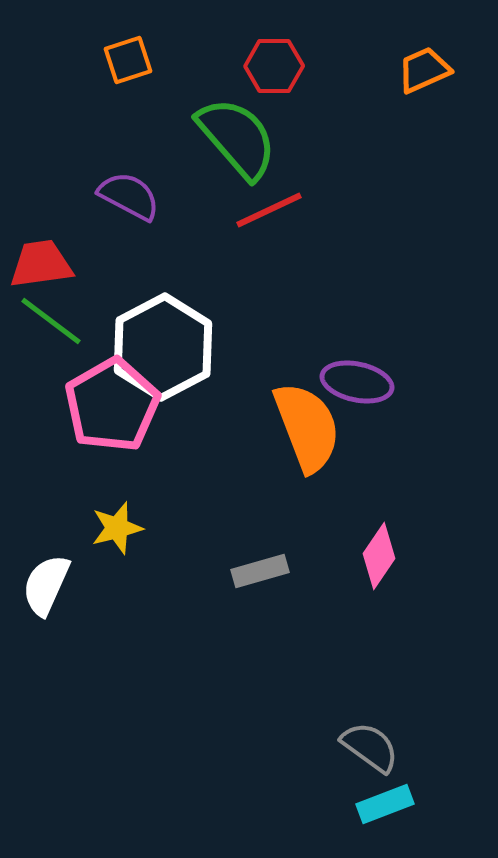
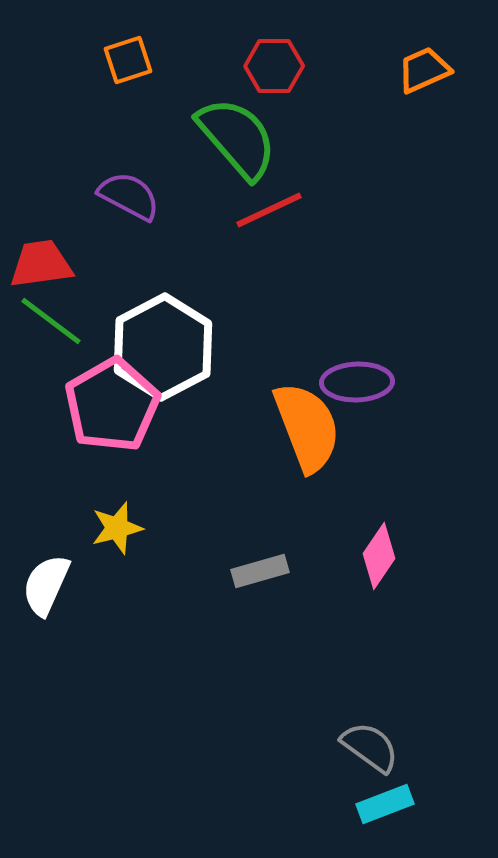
purple ellipse: rotated 14 degrees counterclockwise
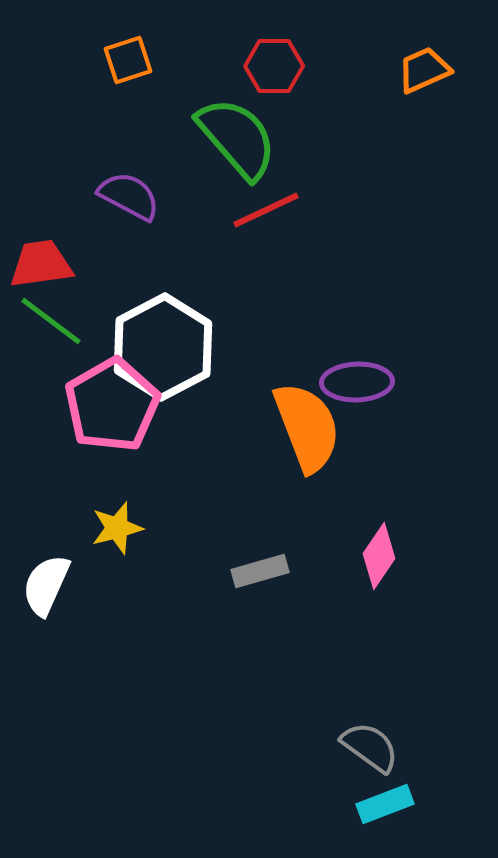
red line: moved 3 px left
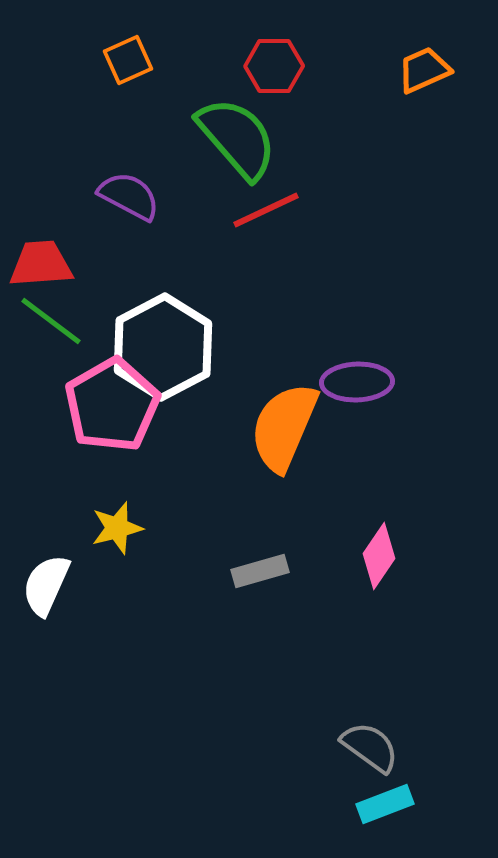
orange square: rotated 6 degrees counterclockwise
red trapezoid: rotated 4 degrees clockwise
orange semicircle: moved 23 px left; rotated 136 degrees counterclockwise
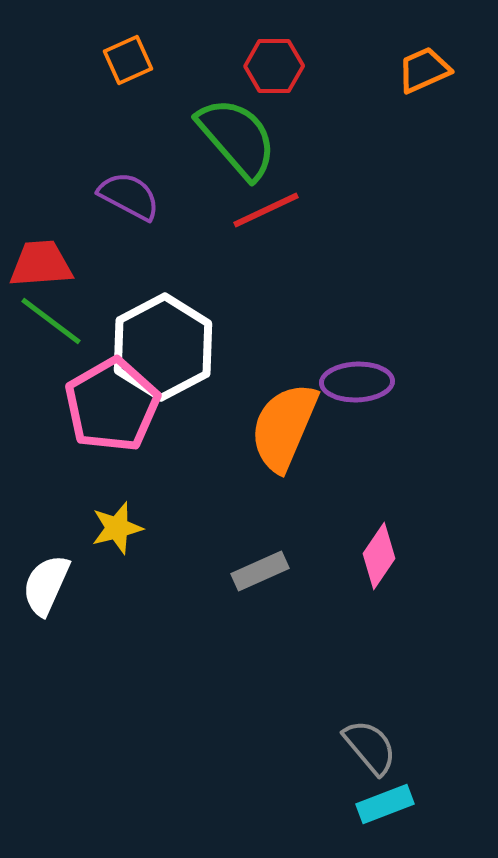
gray rectangle: rotated 8 degrees counterclockwise
gray semicircle: rotated 14 degrees clockwise
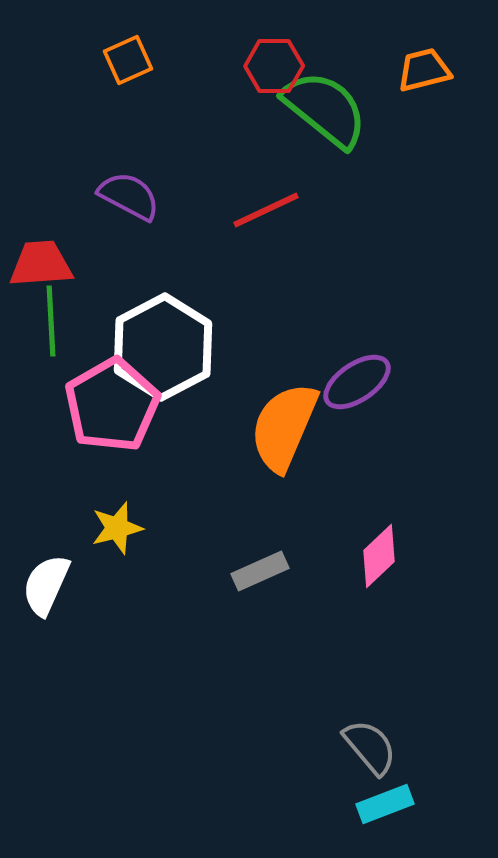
orange trapezoid: rotated 10 degrees clockwise
green semicircle: moved 88 px right, 29 px up; rotated 10 degrees counterclockwise
green line: rotated 50 degrees clockwise
purple ellipse: rotated 32 degrees counterclockwise
pink diamond: rotated 12 degrees clockwise
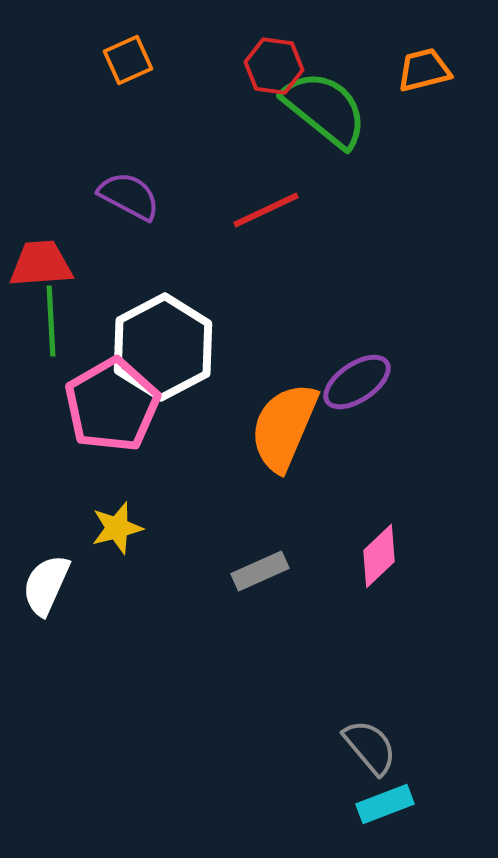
red hexagon: rotated 8 degrees clockwise
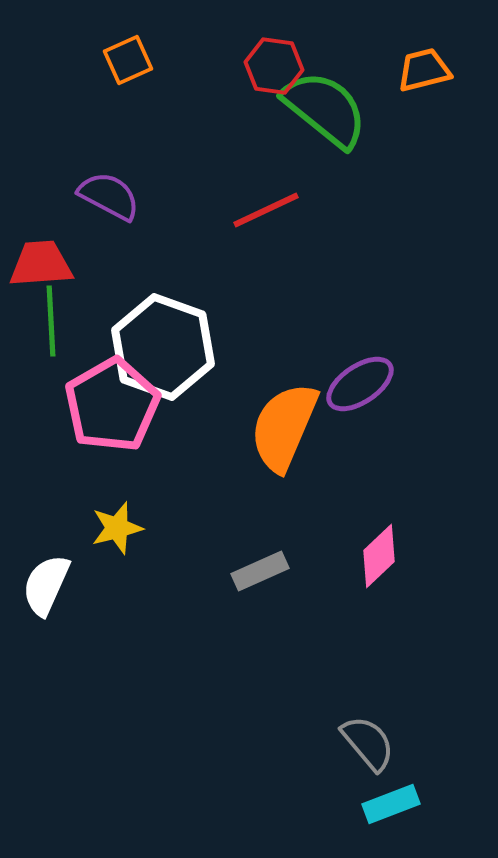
purple semicircle: moved 20 px left
white hexagon: rotated 12 degrees counterclockwise
purple ellipse: moved 3 px right, 2 px down
gray semicircle: moved 2 px left, 4 px up
cyan rectangle: moved 6 px right
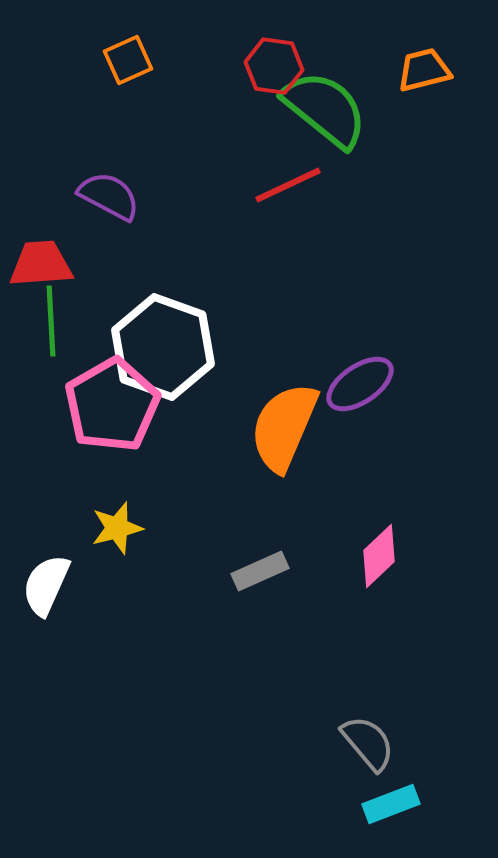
red line: moved 22 px right, 25 px up
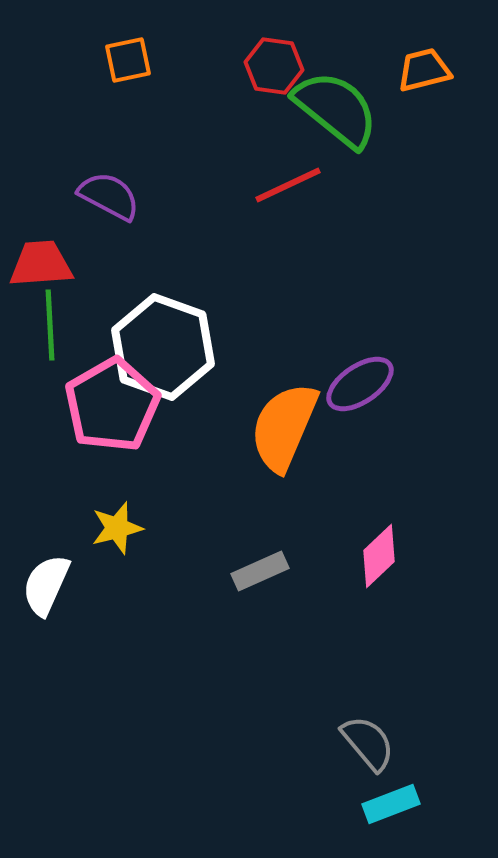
orange square: rotated 12 degrees clockwise
green semicircle: moved 11 px right
green line: moved 1 px left, 4 px down
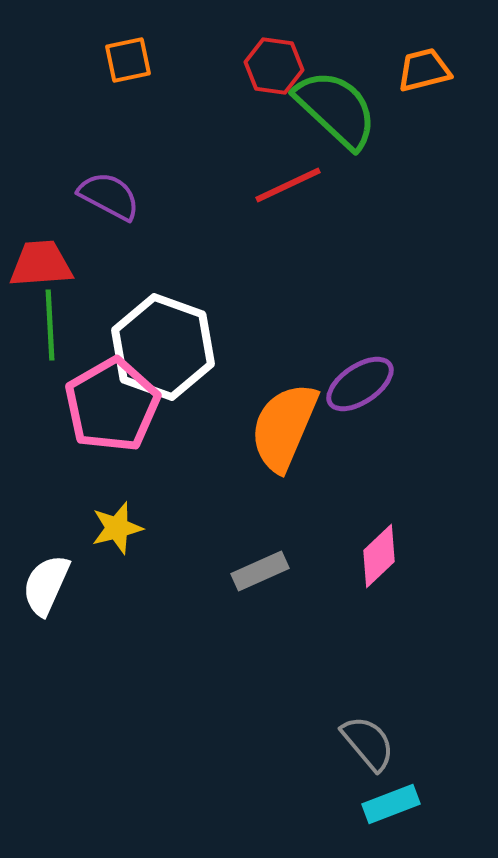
green semicircle: rotated 4 degrees clockwise
